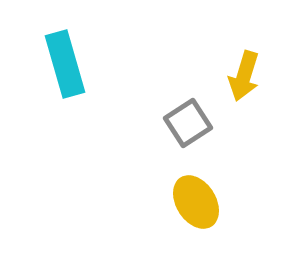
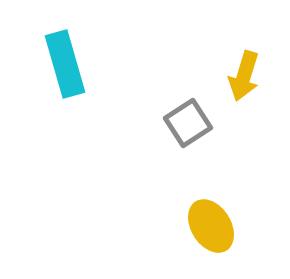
yellow ellipse: moved 15 px right, 24 px down
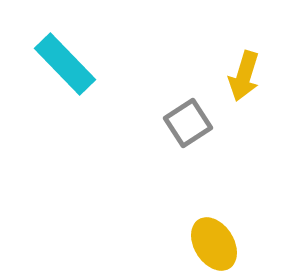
cyan rectangle: rotated 28 degrees counterclockwise
yellow ellipse: moved 3 px right, 18 px down
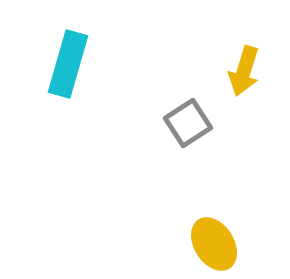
cyan rectangle: moved 3 px right; rotated 60 degrees clockwise
yellow arrow: moved 5 px up
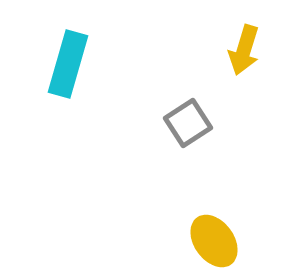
yellow arrow: moved 21 px up
yellow ellipse: moved 3 px up; rotated 4 degrees counterclockwise
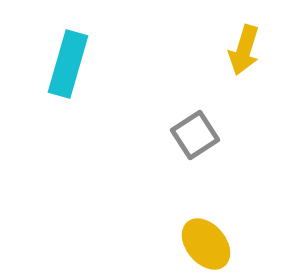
gray square: moved 7 px right, 12 px down
yellow ellipse: moved 8 px left, 3 px down; rotated 4 degrees counterclockwise
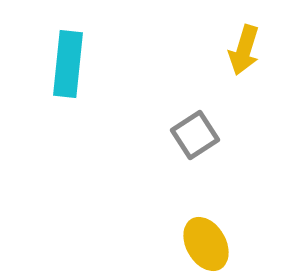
cyan rectangle: rotated 10 degrees counterclockwise
yellow ellipse: rotated 10 degrees clockwise
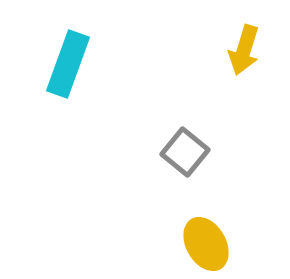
cyan rectangle: rotated 14 degrees clockwise
gray square: moved 10 px left, 17 px down; rotated 18 degrees counterclockwise
